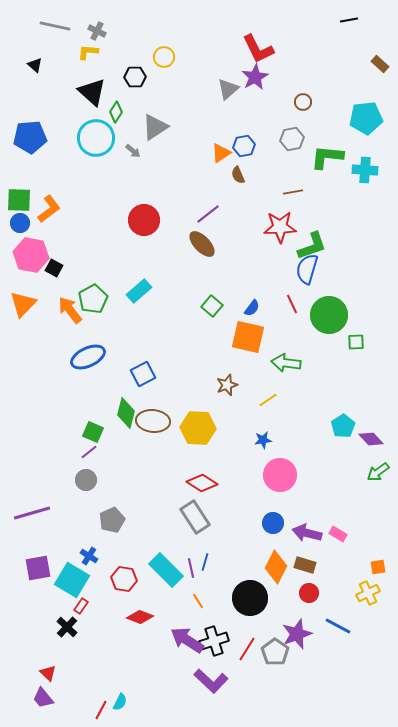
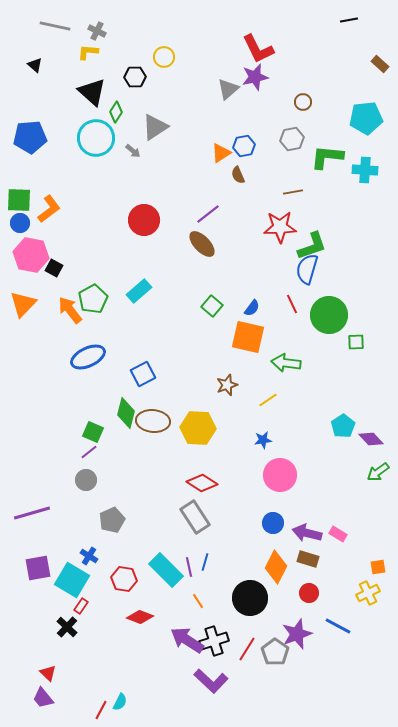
purple star at (255, 77): rotated 16 degrees clockwise
brown rectangle at (305, 565): moved 3 px right, 6 px up
purple line at (191, 568): moved 2 px left, 1 px up
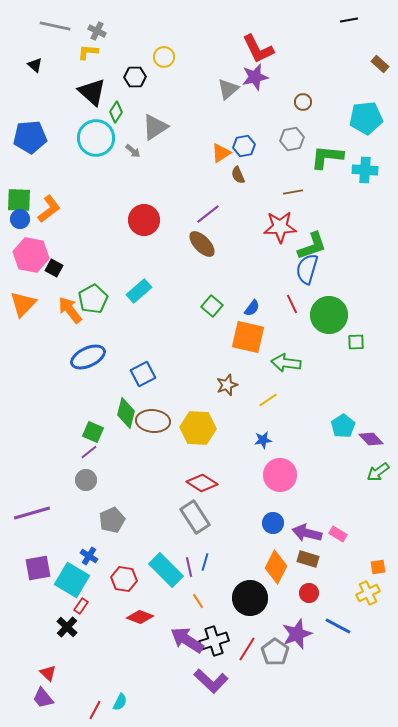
blue circle at (20, 223): moved 4 px up
red line at (101, 710): moved 6 px left
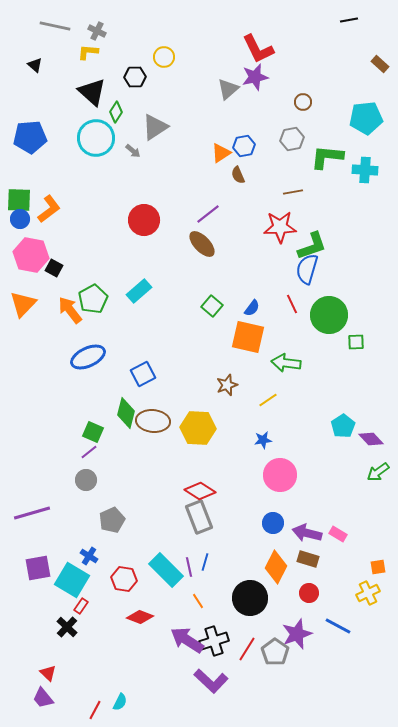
red diamond at (202, 483): moved 2 px left, 8 px down
gray rectangle at (195, 517): moved 4 px right; rotated 12 degrees clockwise
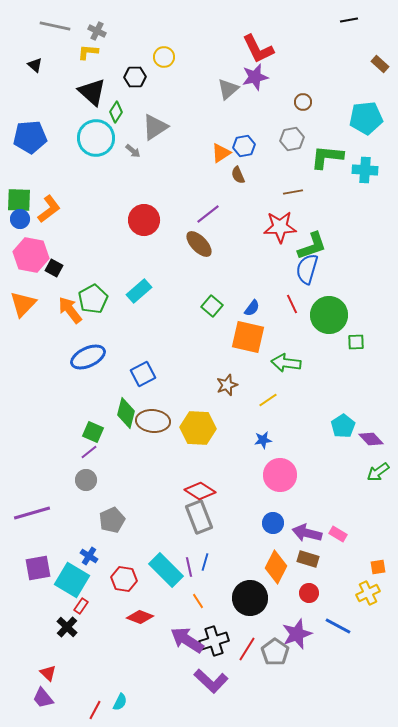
brown ellipse at (202, 244): moved 3 px left
